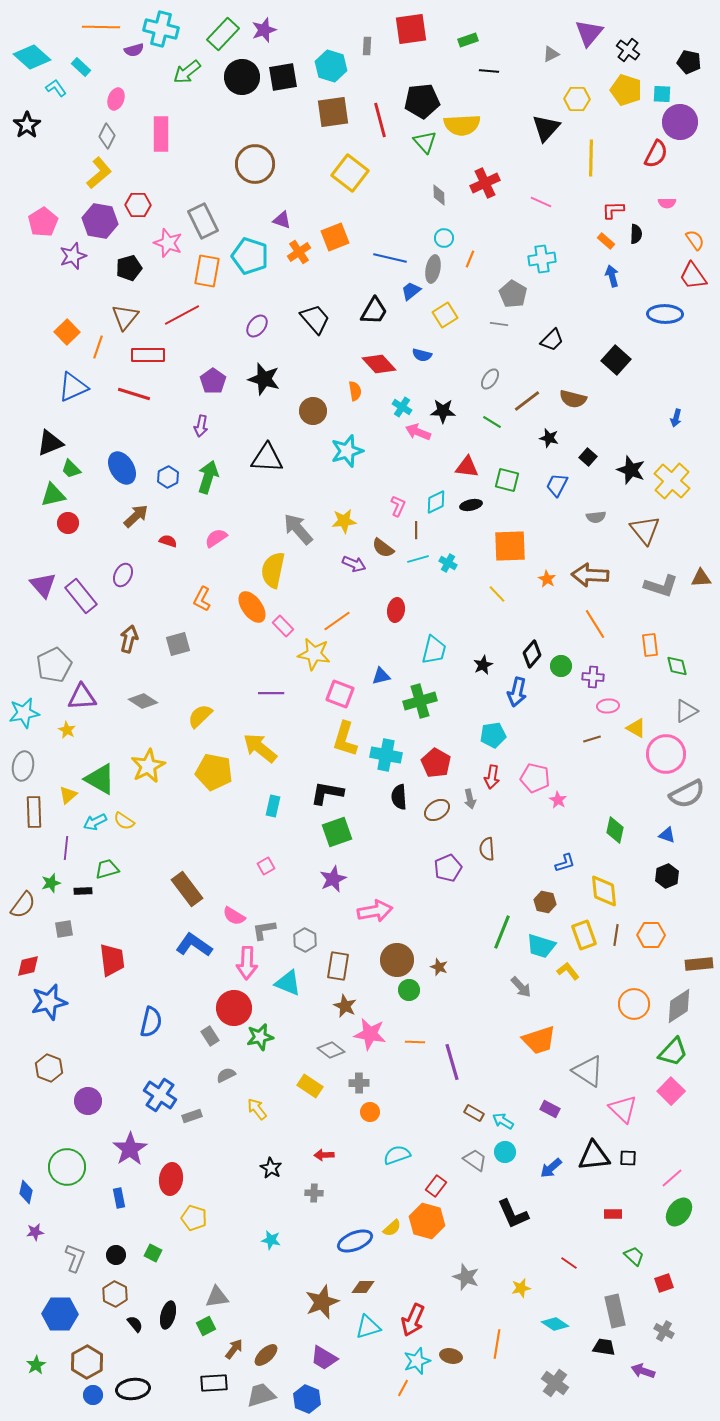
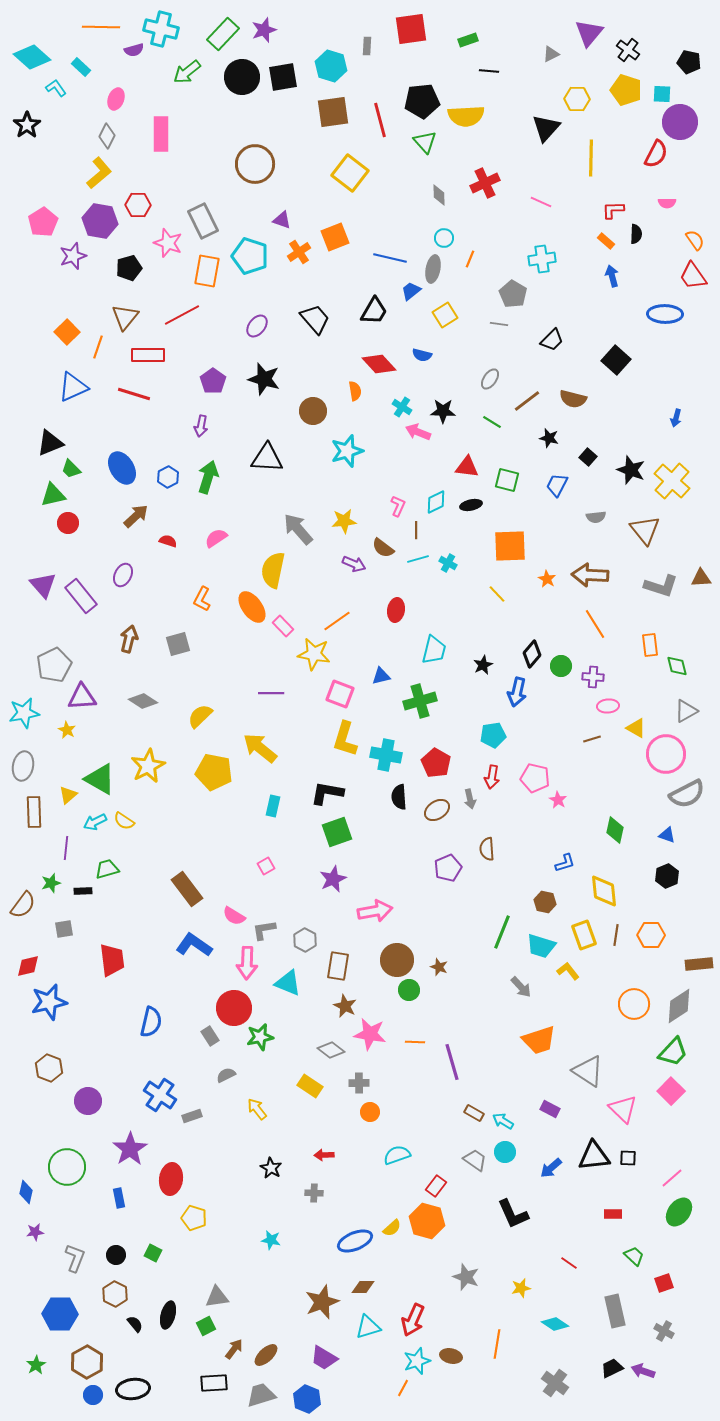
yellow semicircle at (462, 125): moved 4 px right, 9 px up
black trapezoid at (604, 1347): moved 8 px right, 21 px down; rotated 35 degrees counterclockwise
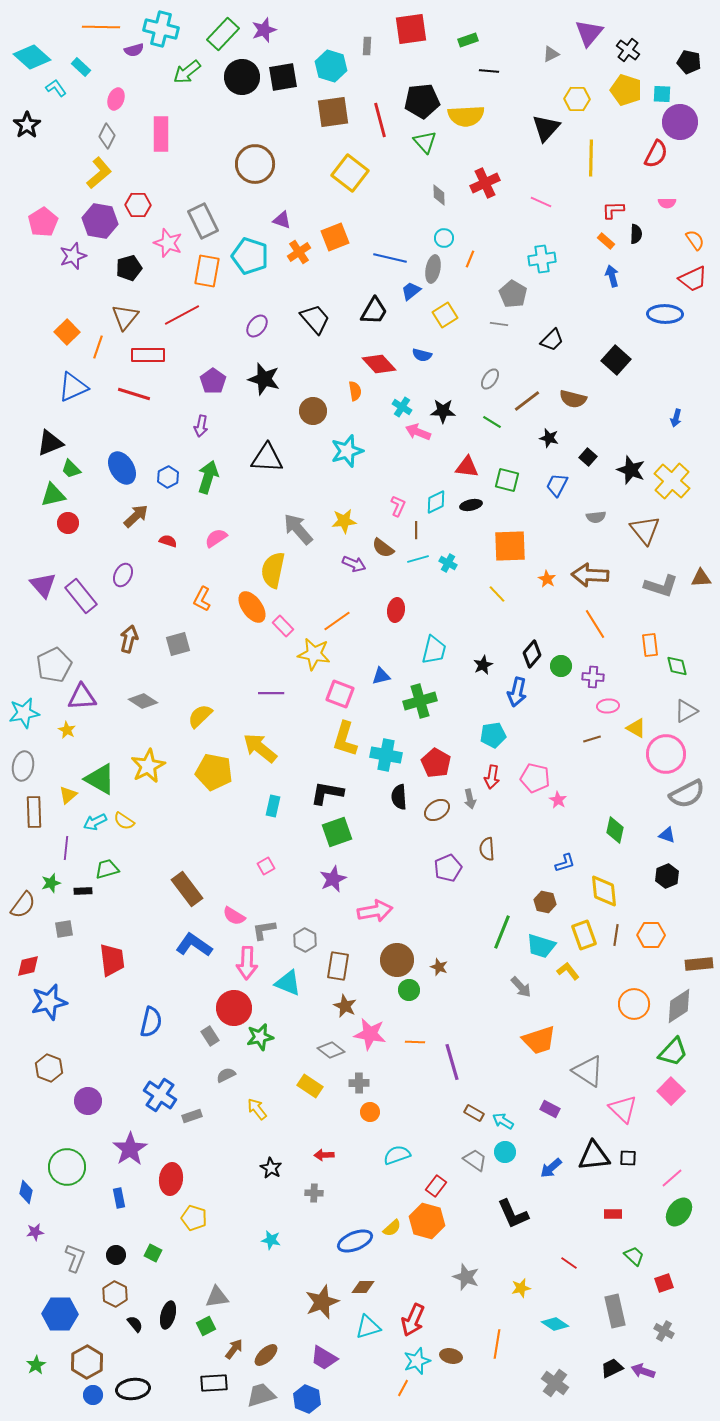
red trapezoid at (693, 276): moved 3 px down; rotated 80 degrees counterclockwise
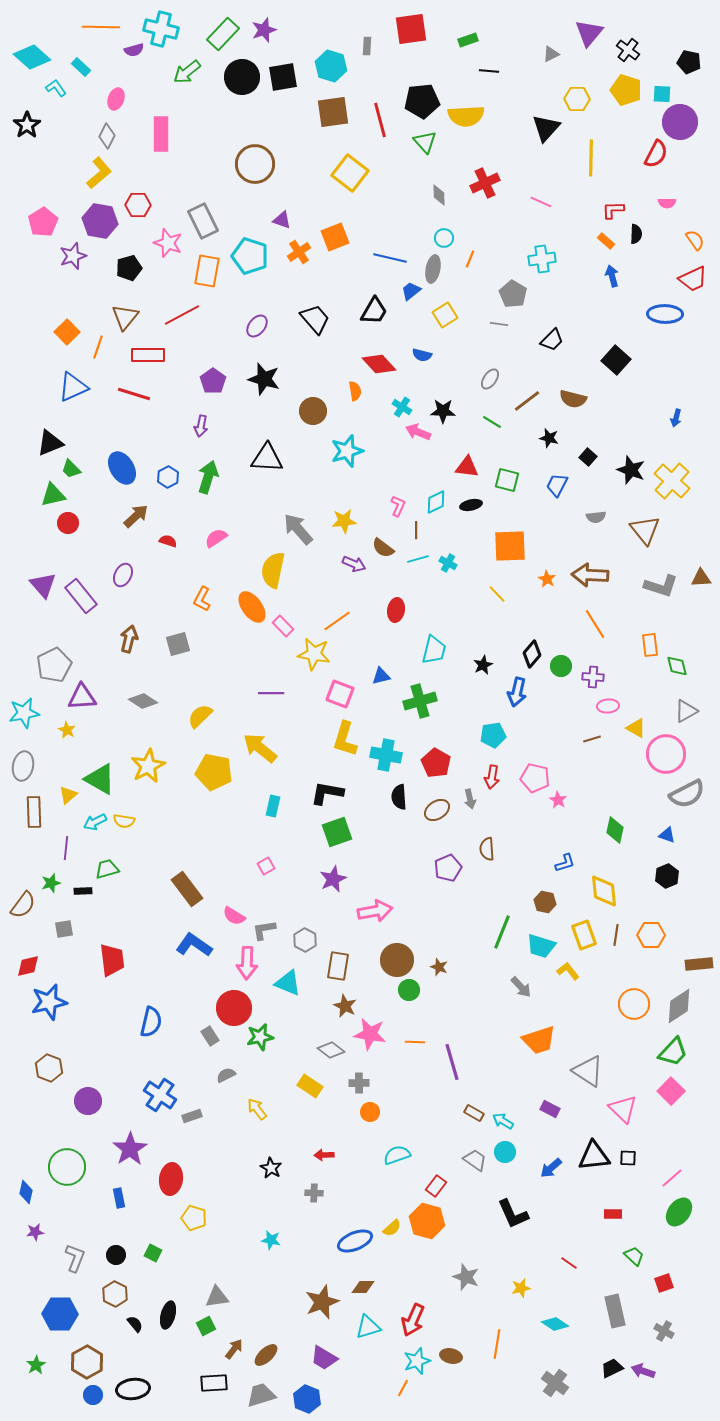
yellow semicircle at (124, 821): rotated 25 degrees counterclockwise
